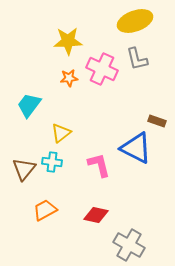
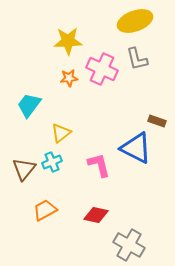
cyan cross: rotated 30 degrees counterclockwise
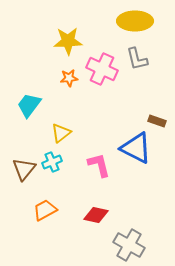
yellow ellipse: rotated 20 degrees clockwise
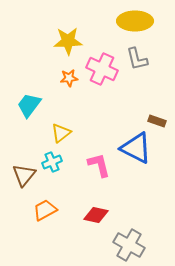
brown triangle: moved 6 px down
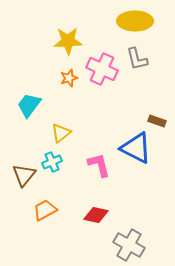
orange star: rotated 12 degrees counterclockwise
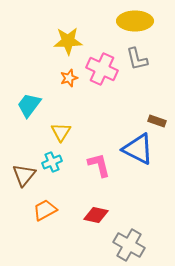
yellow triangle: moved 1 px up; rotated 20 degrees counterclockwise
blue triangle: moved 2 px right, 1 px down
